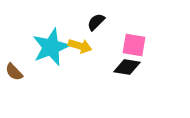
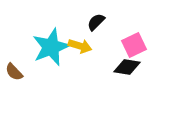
pink square: rotated 35 degrees counterclockwise
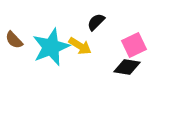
yellow arrow: rotated 15 degrees clockwise
brown semicircle: moved 32 px up
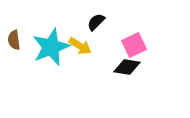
brown semicircle: rotated 36 degrees clockwise
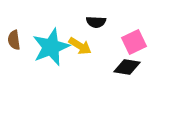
black semicircle: rotated 132 degrees counterclockwise
pink square: moved 3 px up
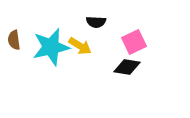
cyan star: rotated 9 degrees clockwise
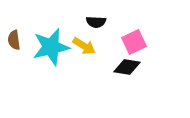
yellow arrow: moved 4 px right
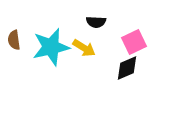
yellow arrow: moved 2 px down
black diamond: moved 1 px down; rotated 32 degrees counterclockwise
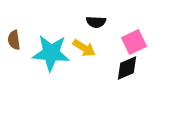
cyan star: moved 6 px down; rotated 18 degrees clockwise
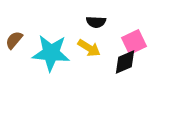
brown semicircle: rotated 48 degrees clockwise
yellow arrow: moved 5 px right
black diamond: moved 2 px left, 6 px up
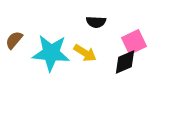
yellow arrow: moved 4 px left, 5 px down
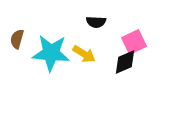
brown semicircle: moved 3 px right, 1 px up; rotated 24 degrees counterclockwise
yellow arrow: moved 1 px left, 1 px down
